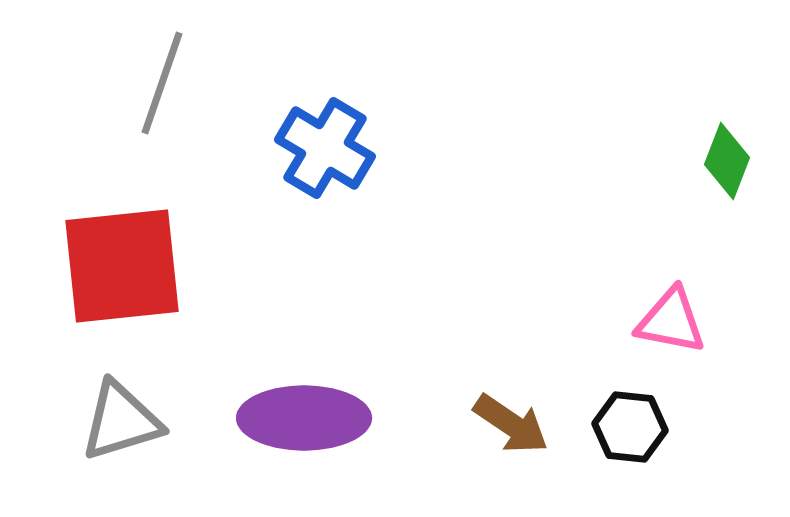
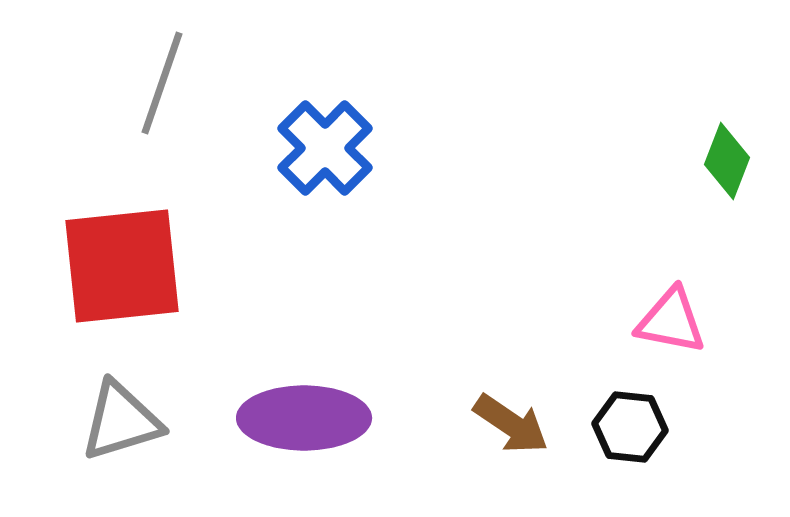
blue cross: rotated 14 degrees clockwise
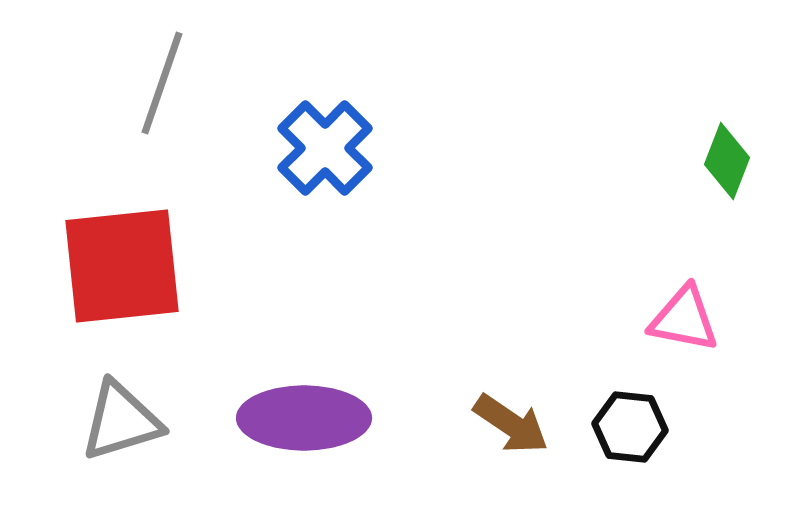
pink triangle: moved 13 px right, 2 px up
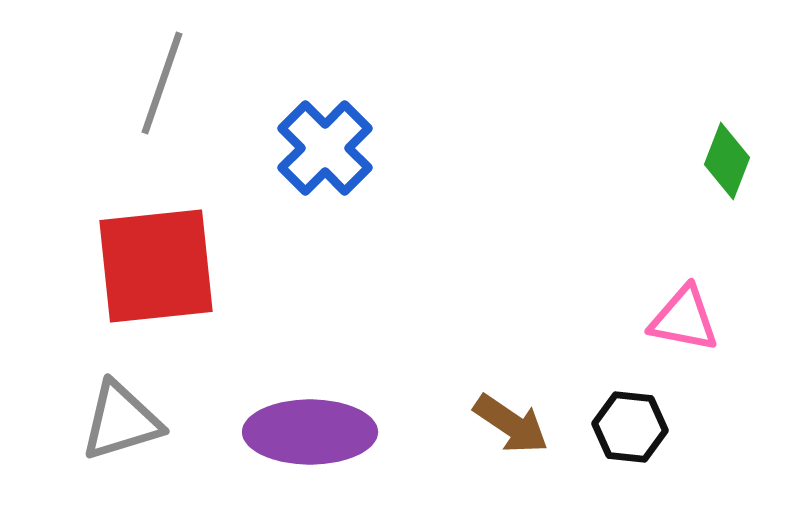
red square: moved 34 px right
purple ellipse: moved 6 px right, 14 px down
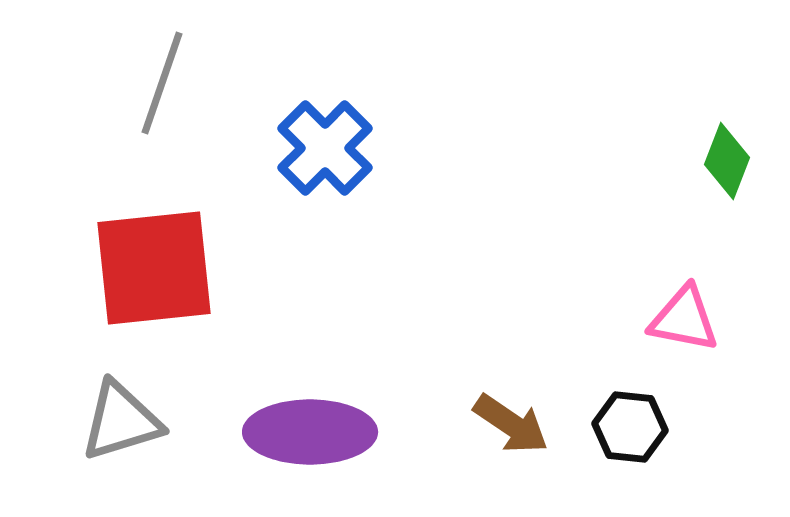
red square: moved 2 px left, 2 px down
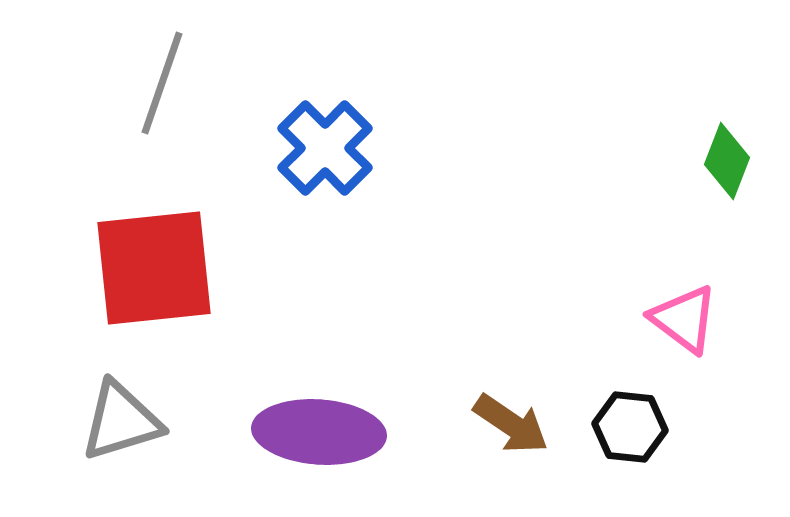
pink triangle: rotated 26 degrees clockwise
purple ellipse: moved 9 px right; rotated 4 degrees clockwise
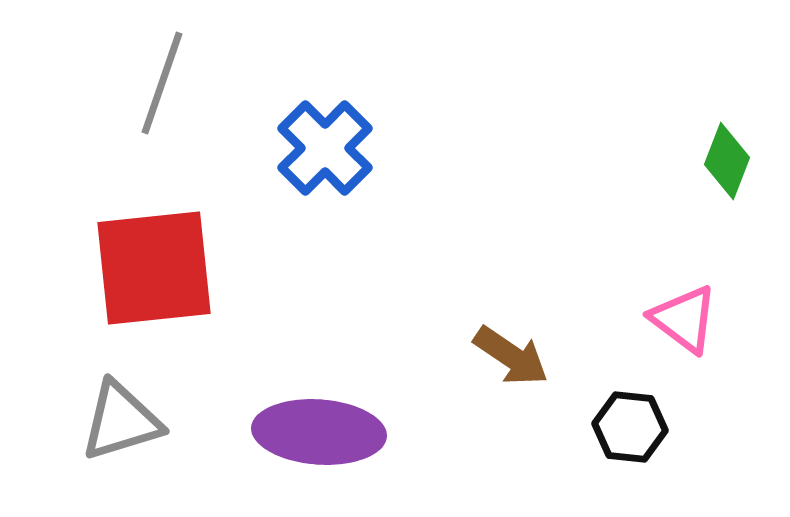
brown arrow: moved 68 px up
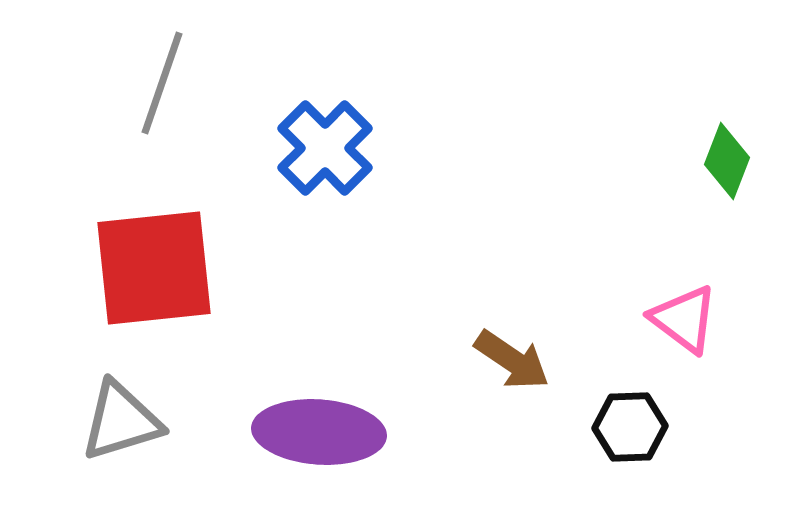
brown arrow: moved 1 px right, 4 px down
black hexagon: rotated 8 degrees counterclockwise
